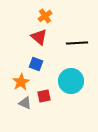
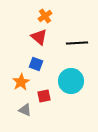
gray triangle: moved 7 px down
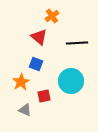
orange cross: moved 7 px right
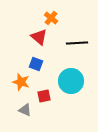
orange cross: moved 1 px left, 2 px down; rotated 16 degrees counterclockwise
orange star: rotated 24 degrees counterclockwise
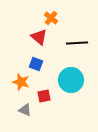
cyan circle: moved 1 px up
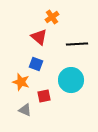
orange cross: moved 1 px right, 1 px up; rotated 16 degrees clockwise
black line: moved 1 px down
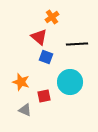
blue square: moved 10 px right, 7 px up
cyan circle: moved 1 px left, 2 px down
